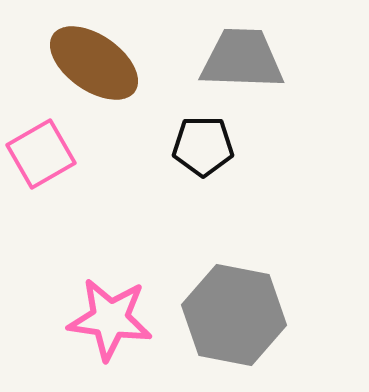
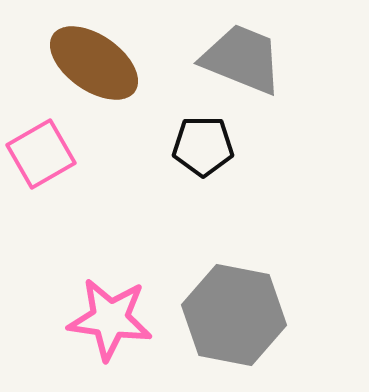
gray trapezoid: rotated 20 degrees clockwise
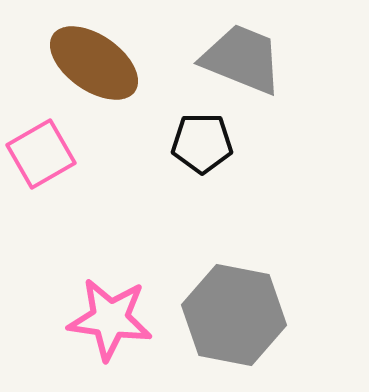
black pentagon: moved 1 px left, 3 px up
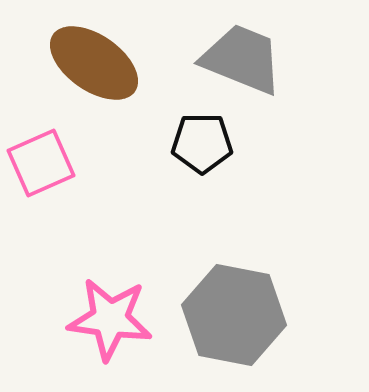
pink square: moved 9 px down; rotated 6 degrees clockwise
